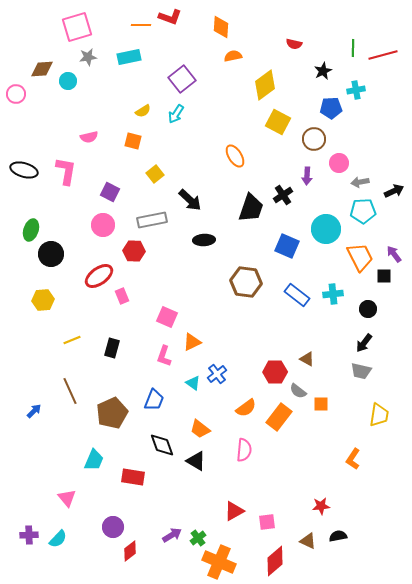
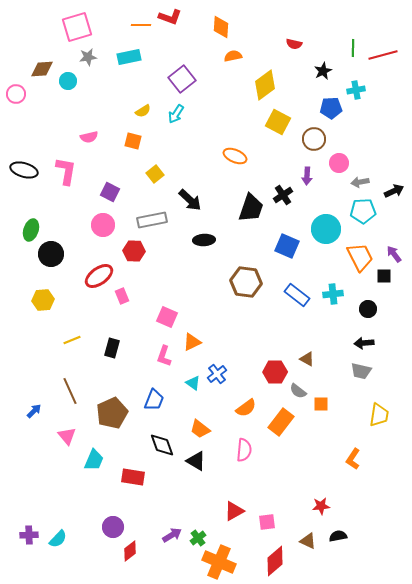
orange ellipse at (235, 156): rotated 35 degrees counterclockwise
black arrow at (364, 343): rotated 48 degrees clockwise
orange rectangle at (279, 417): moved 2 px right, 5 px down
pink triangle at (67, 498): moved 62 px up
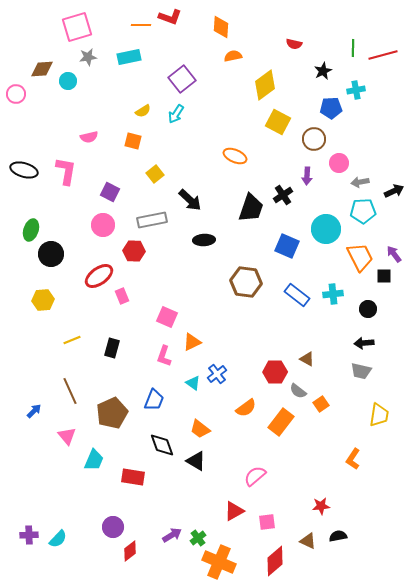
orange square at (321, 404): rotated 35 degrees counterclockwise
pink semicircle at (244, 450): moved 11 px right, 26 px down; rotated 135 degrees counterclockwise
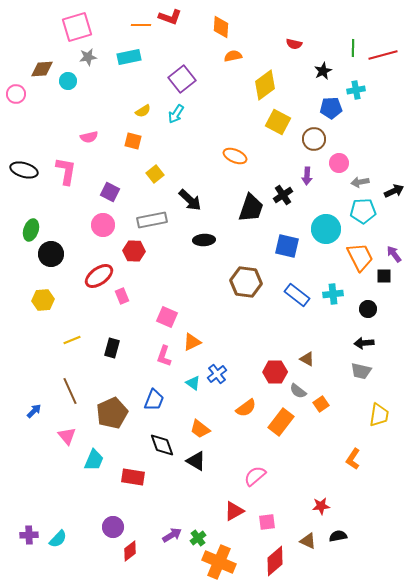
blue square at (287, 246): rotated 10 degrees counterclockwise
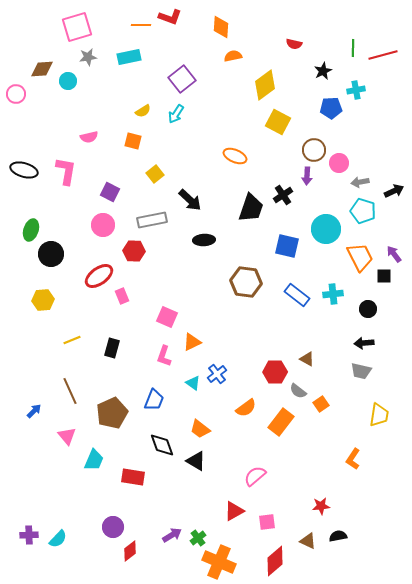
brown circle at (314, 139): moved 11 px down
cyan pentagon at (363, 211): rotated 20 degrees clockwise
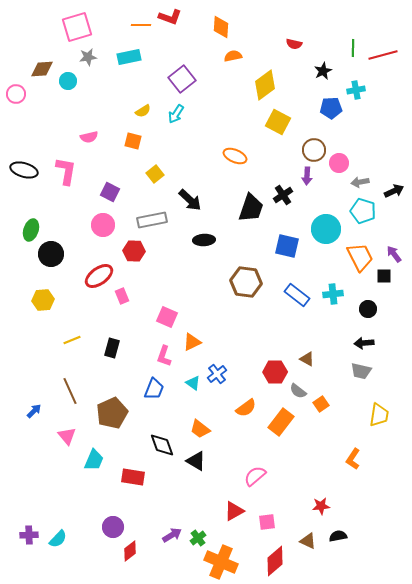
blue trapezoid at (154, 400): moved 11 px up
orange cross at (219, 562): moved 2 px right
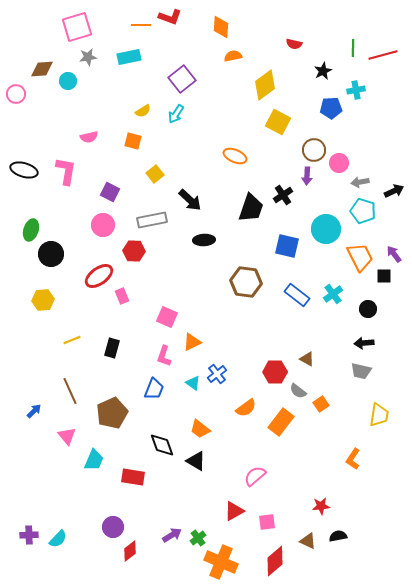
cyan cross at (333, 294): rotated 30 degrees counterclockwise
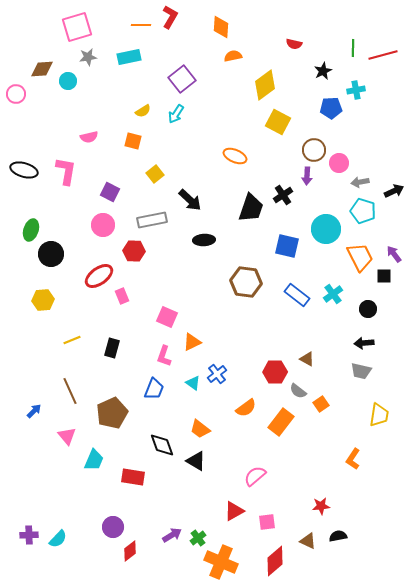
red L-shape at (170, 17): rotated 80 degrees counterclockwise
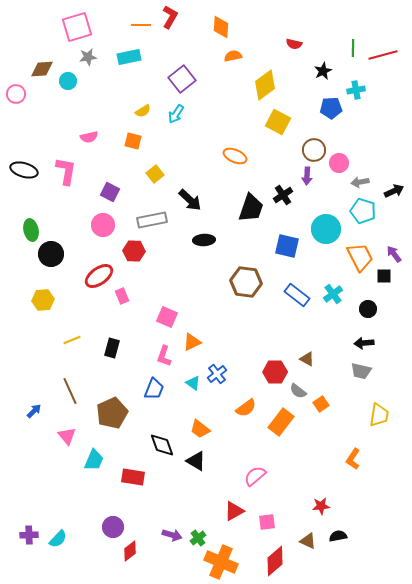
green ellipse at (31, 230): rotated 30 degrees counterclockwise
purple arrow at (172, 535): rotated 48 degrees clockwise
